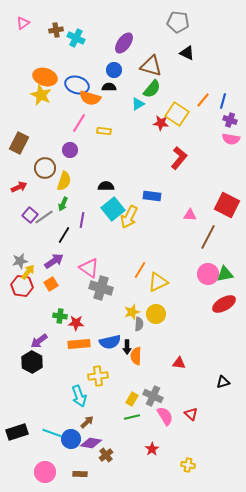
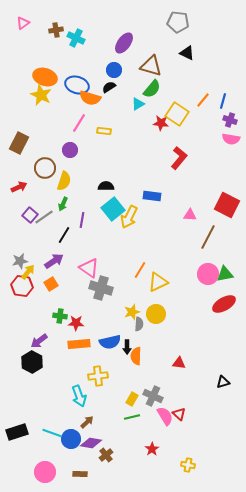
black semicircle at (109, 87): rotated 32 degrees counterclockwise
red triangle at (191, 414): moved 12 px left
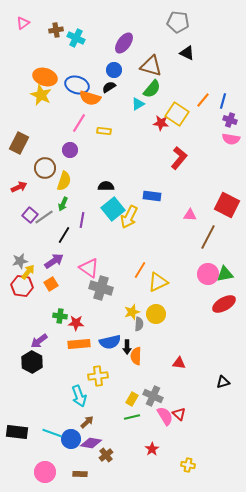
black rectangle at (17, 432): rotated 25 degrees clockwise
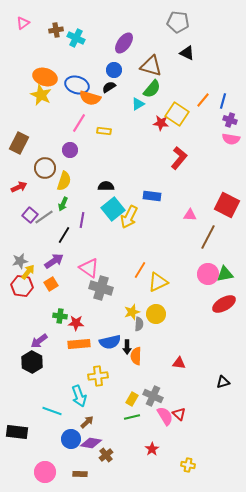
cyan line at (52, 433): moved 22 px up
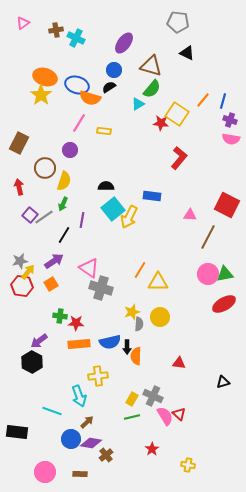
yellow star at (41, 95): rotated 10 degrees clockwise
red arrow at (19, 187): rotated 77 degrees counterclockwise
yellow triangle at (158, 282): rotated 25 degrees clockwise
yellow circle at (156, 314): moved 4 px right, 3 px down
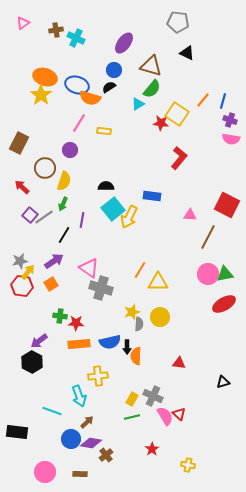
red arrow at (19, 187): moved 3 px right; rotated 35 degrees counterclockwise
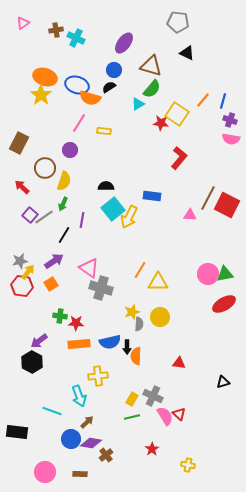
brown line at (208, 237): moved 39 px up
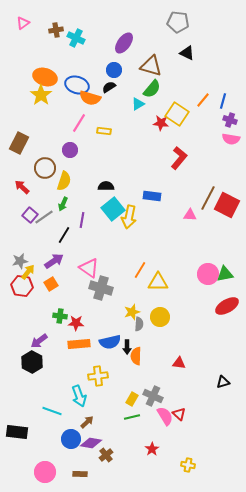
yellow arrow at (129, 217): rotated 15 degrees counterclockwise
red ellipse at (224, 304): moved 3 px right, 2 px down
